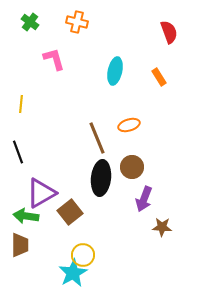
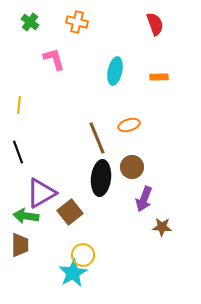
red semicircle: moved 14 px left, 8 px up
orange rectangle: rotated 60 degrees counterclockwise
yellow line: moved 2 px left, 1 px down
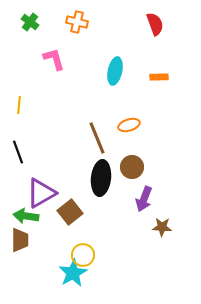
brown trapezoid: moved 5 px up
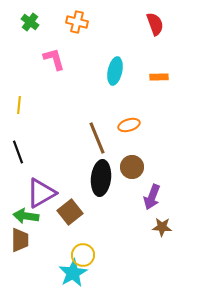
purple arrow: moved 8 px right, 2 px up
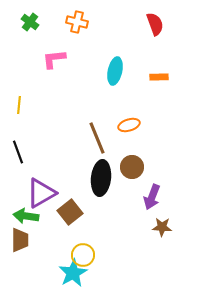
pink L-shape: rotated 80 degrees counterclockwise
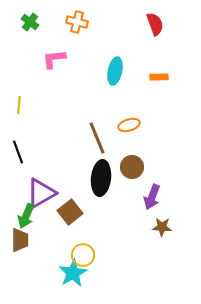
green arrow: rotated 75 degrees counterclockwise
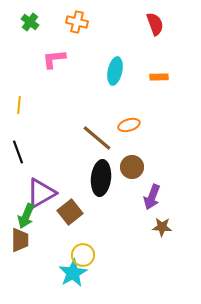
brown line: rotated 28 degrees counterclockwise
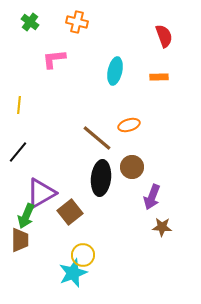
red semicircle: moved 9 px right, 12 px down
black line: rotated 60 degrees clockwise
cyan star: rotated 8 degrees clockwise
